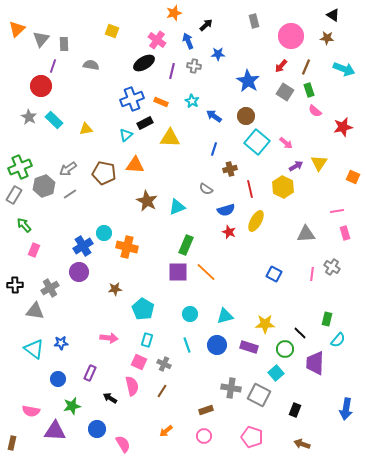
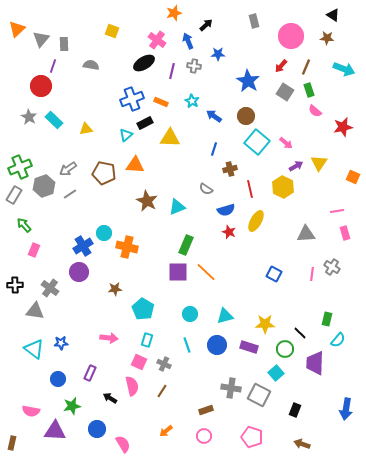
gray cross at (50, 288): rotated 24 degrees counterclockwise
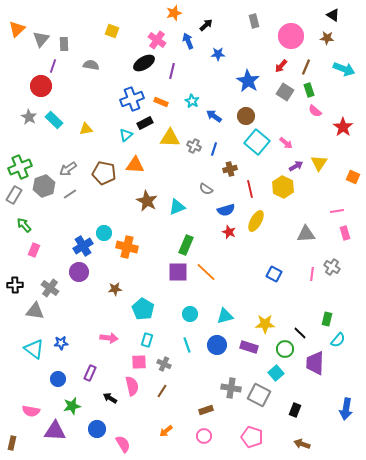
gray cross at (194, 66): moved 80 px down; rotated 16 degrees clockwise
red star at (343, 127): rotated 24 degrees counterclockwise
pink square at (139, 362): rotated 28 degrees counterclockwise
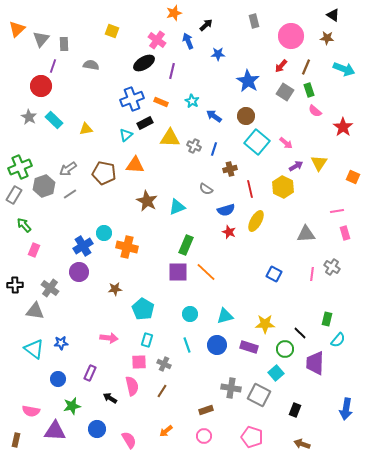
brown rectangle at (12, 443): moved 4 px right, 3 px up
pink semicircle at (123, 444): moved 6 px right, 4 px up
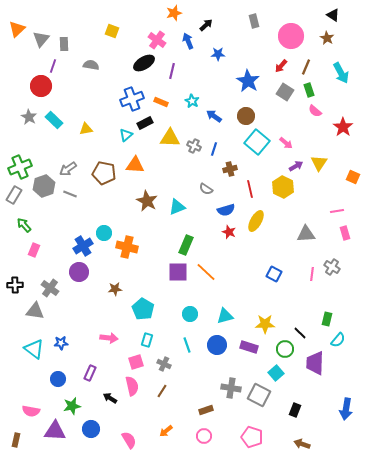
brown star at (327, 38): rotated 24 degrees clockwise
cyan arrow at (344, 69): moved 3 px left, 4 px down; rotated 40 degrees clockwise
gray line at (70, 194): rotated 56 degrees clockwise
pink square at (139, 362): moved 3 px left; rotated 14 degrees counterclockwise
blue circle at (97, 429): moved 6 px left
